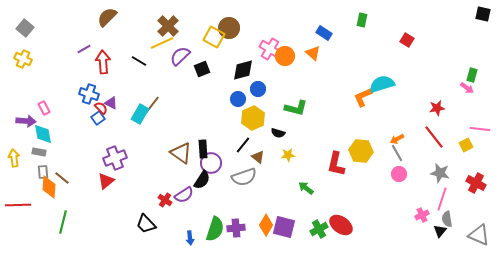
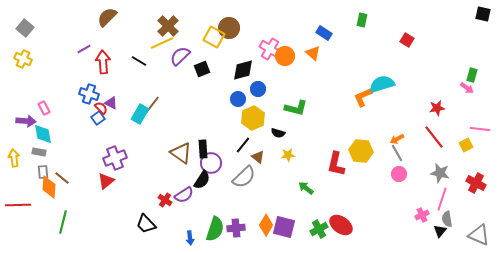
gray semicircle at (244, 177): rotated 25 degrees counterclockwise
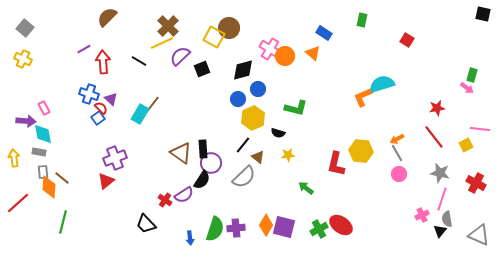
purple triangle at (111, 103): moved 4 px up; rotated 16 degrees clockwise
red line at (18, 205): moved 2 px up; rotated 40 degrees counterclockwise
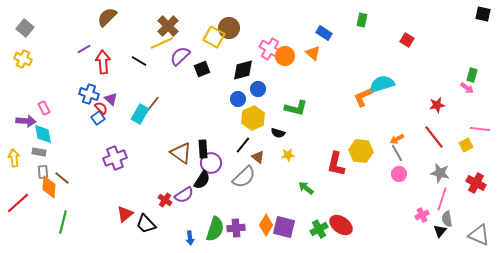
red star at (437, 108): moved 3 px up
red triangle at (106, 181): moved 19 px right, 33 px down
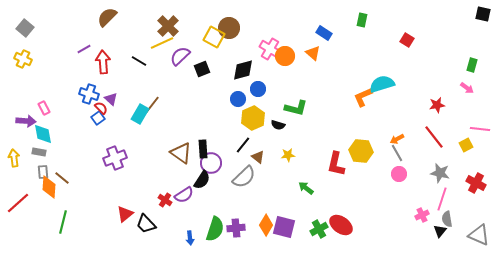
green rectangle at (472, 75): moved 10 px up
black semicircle at (278, 133): moved 8 px up
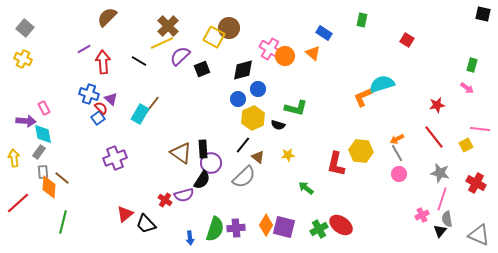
gray rectangle at (39, 152): rotated 64 degrees counterclockwise
purple semicircle at (184, 195): rotated 18 degrees clockwise
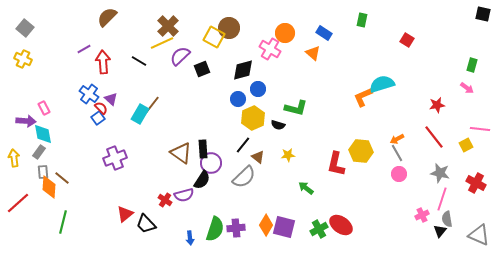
orange circle at (285, 56): moved 23 px up
blue cross at (89, 94): rotated 18 degrees clockwise
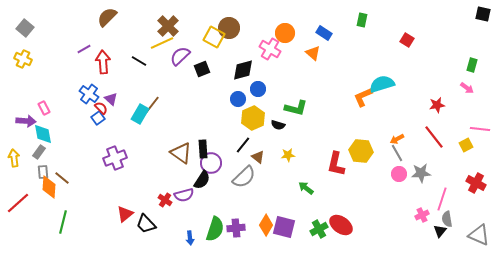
gray star at (440, 173): moved 19 px left; rotated 18 degrees counterclockwise
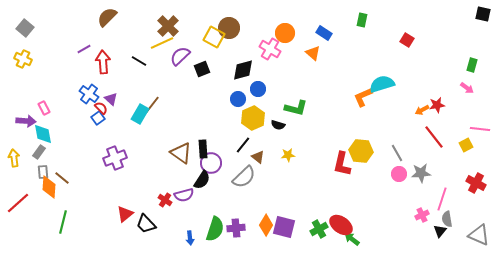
orange arrow at (397, 139): moved 25 px right, 29 px up
red L-shape at (336, 164): moved 6 px right
green arrow at (306, 188): moved 46 px right, 51 px down
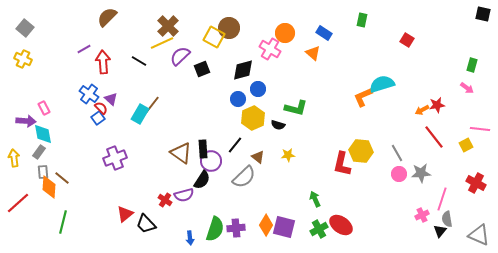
black line at (243, 145): moved 8 px left
purple circle at (211, 163): moved 2 px up
green arrow at (352, 239): moved 37 px left, 40 px up; rotated 28 degrees clockwise
